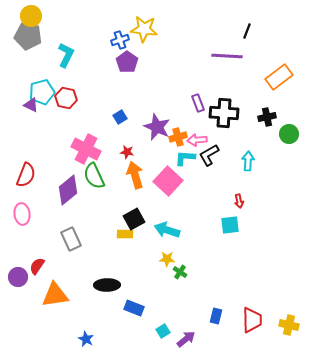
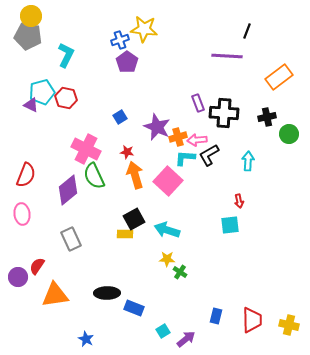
black ellipse at (107, 285): moved 8 px down
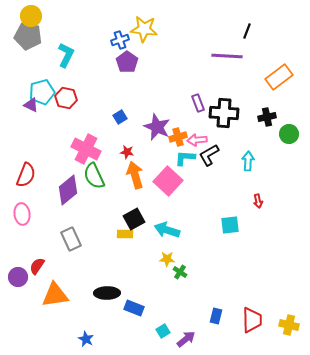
red arrow at (239, 201): moved 19 px right
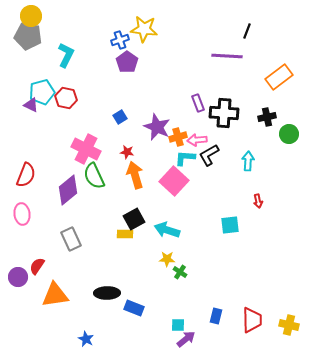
pink square at (168, 181): moved 6 px right
cyan square at (163, 331): moved 15 px right, 6 px up; rotated 32 degrees clockwise
